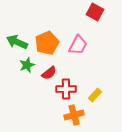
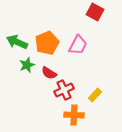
red semicircle: rotated 70 degrees clockwise
red cross: moved 2 px left, 1 px down; rotated 24 degrees counterclockwise
orange cross: rotated 18 degrees clockwise
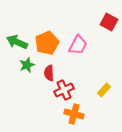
red square: moved 14 px right, 10 px down
red semicircle: rotated 56 degrees clockwise
yellow rectangle: moved 9 px right, 5 px up
orange cross: moved 1 px up; rotated 12 degrees clockwise
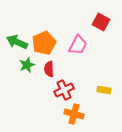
red square: moved 8 px left
orange pentagon: moved 3 px left
red semicircle: moved 4 px up
yellow rectangle: rotated 56 degrees clockwise
